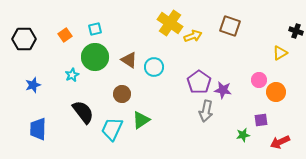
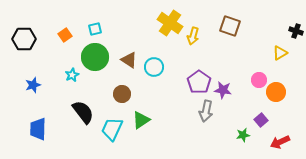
yellow arrow: rotated 126 degrees clockwise
purple square: rotated 32 degrees counterclockwise
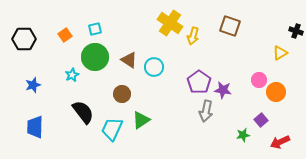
blue trapezoid: moved 3 px left, 2 px up
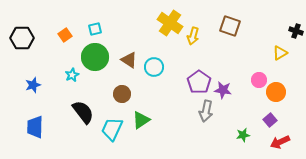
black hexagon: moved 2 px left, 1 px up
purple square: moved 9 px right
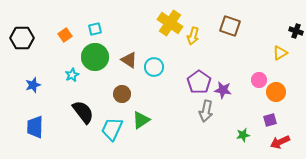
purple square: rotated 24 degrees clockwise
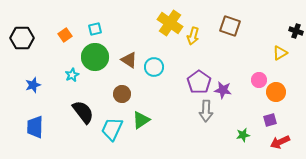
gray arrow: rotated 10 degrees counterclockwise
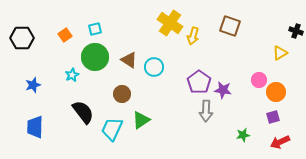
purple square: moved 3 px right, 3 px up
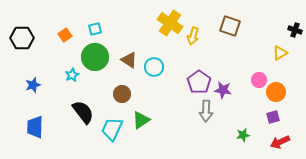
black cross: moved 1 px left, 1 px up
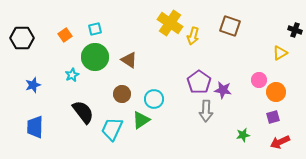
cyan circle: moved 32 px down
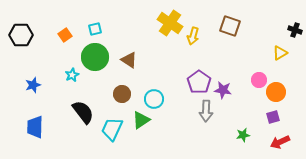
black hexagon: moved 1 px left, 3 px up
